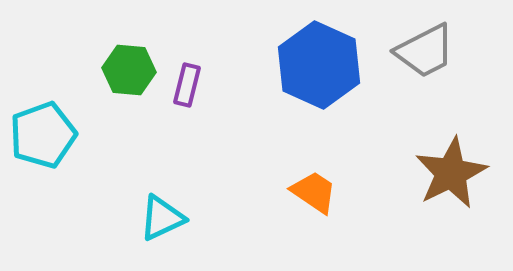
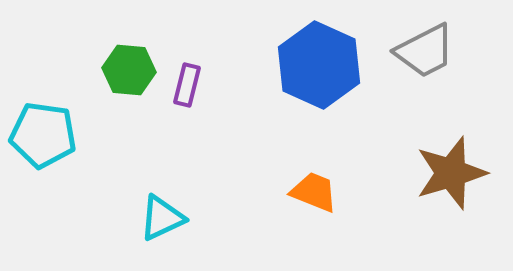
cyan pentagon: rotated 28 degrees clockwise
brown star: rotated 10 degrees clockwise
orange trapezoid: rotated 12 degrees counterclockwise
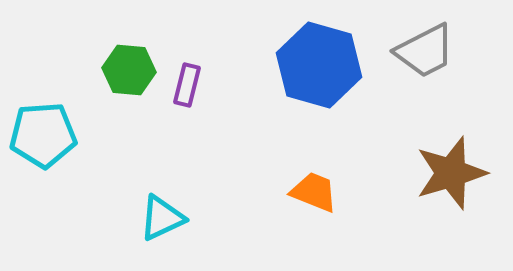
blue hexagon: rotated 8 degrees counterclockwise
cyan pentagon: rotated 12 degrees counterclockwise
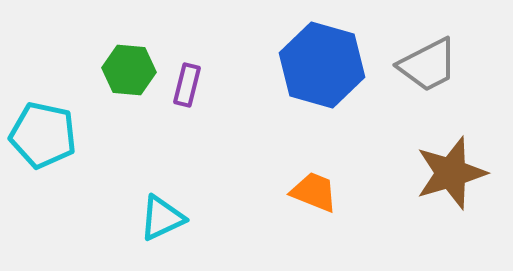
gray trapezoid: moved 3 px right, 14 px down
blue hexagon: moved 3 px right
cyan pentagon: rotated 16 degrees clockwise
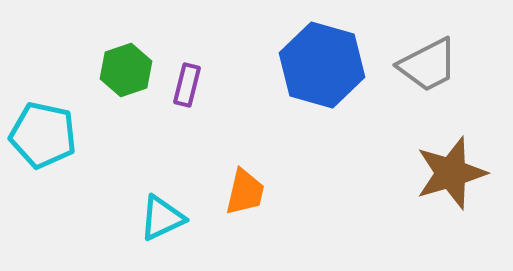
green hexagon: moved 3 px left; rotated 24 degrees counterclockwise
orange trapezoid: moved 69 px left; rotated 81 degrees clockwise
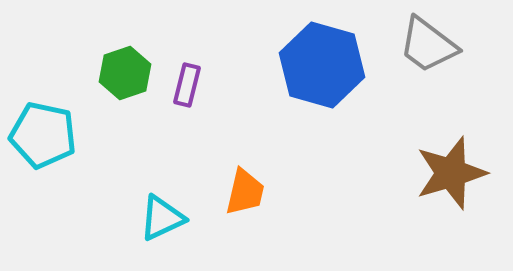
gray trapezoid: moved 20 px up; rotated 64 degrees clockwise
green hexagon: moved 1 px left, 3 px down
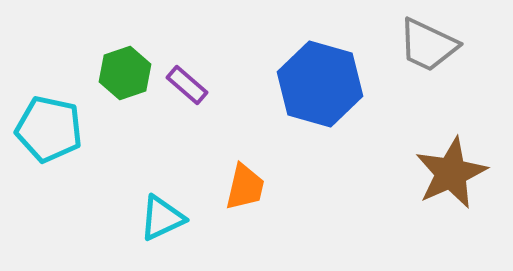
gray trapezoid: rotated 12 degrees counterclockwise
blue hexagon: moved 2 px left, 19 px down
purple rectangle: rotated 63 degrees counterclockwise
cyan pentagon: moved 6 px right, 6 px up
brown star: rotated 8 degrees counterclockwise
orange trapezoid: moved 5 px up
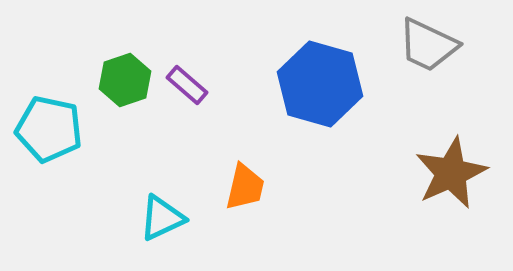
green hexagon: moved 7 px down
